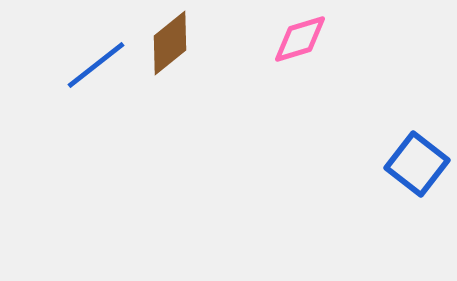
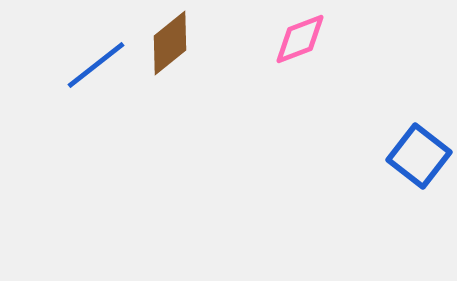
pink diamond: rotated 4 degrees counterclockwise
blue square: moved 2 px right, 8 px up
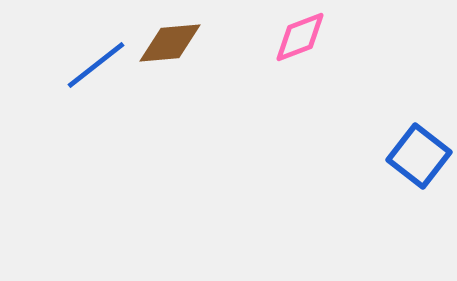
pink diamond: moved 2 px up
brown diamond: rotated 34 degrees clockwise
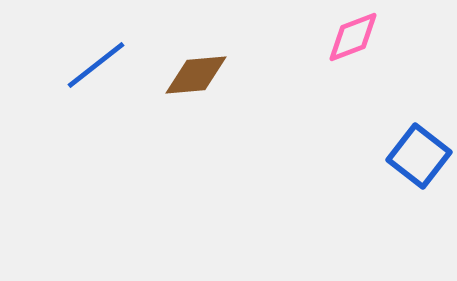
pink diamond: moved 53 px right
brown diamond: moved 26 px right, 32 px down
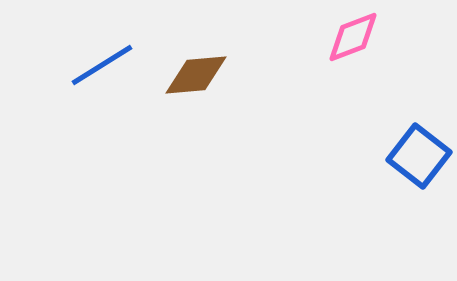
blue line: moved 6 px right; rotated 6 degrees clockwise
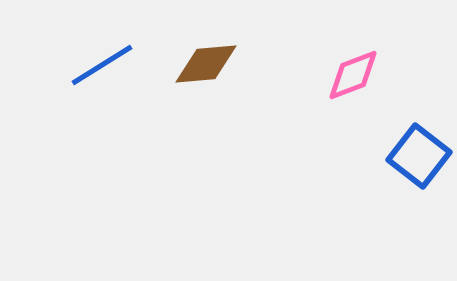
pink diamond: moved 38 px down
brown diamond: moved 10 px right, 11 px up
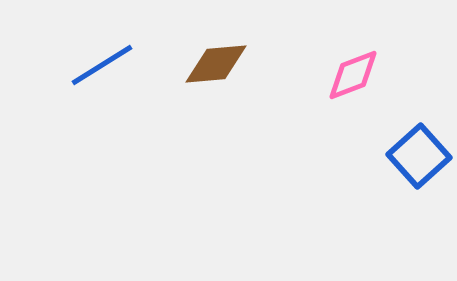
brown diamond: moved 10 px right
blue square: rotated 10 degrees clockwise
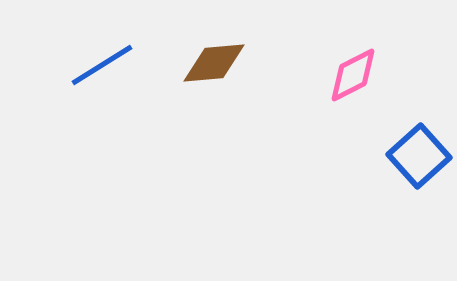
brown diamond: moved 2 px left, 1 px up
pink diamond: rotated 6 degrees counterclockwise
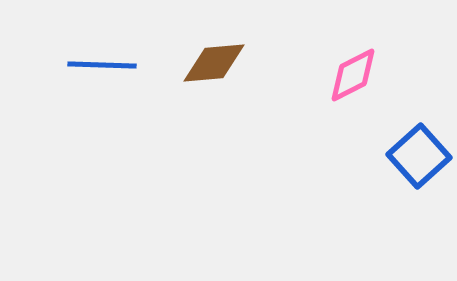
blue line: rotated 34 degrees clockwise
